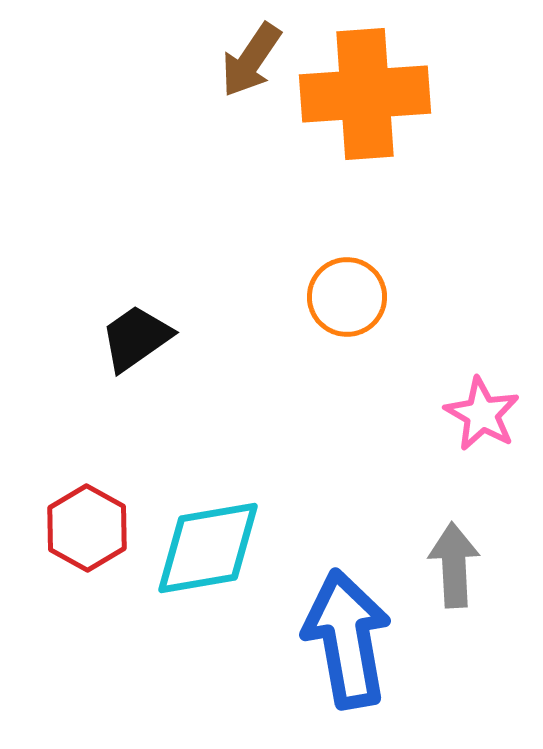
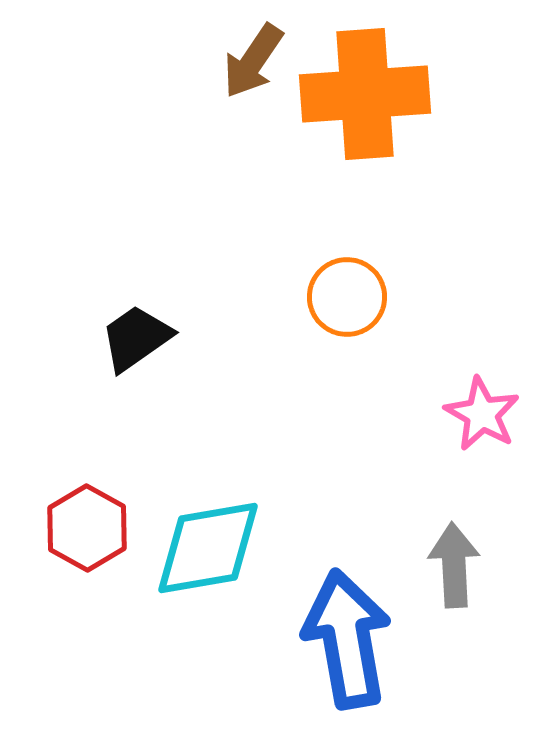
brown arrow: moved 2 px right, 1 px down
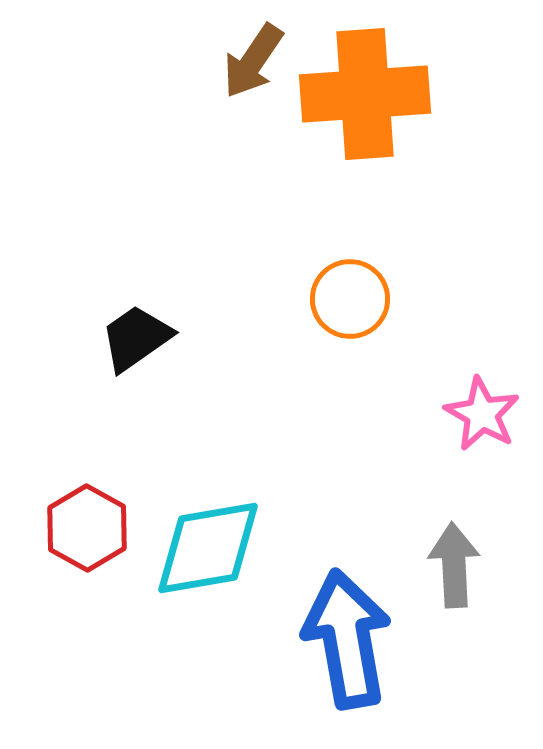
orange circle: moved 3 px right, 2 px down
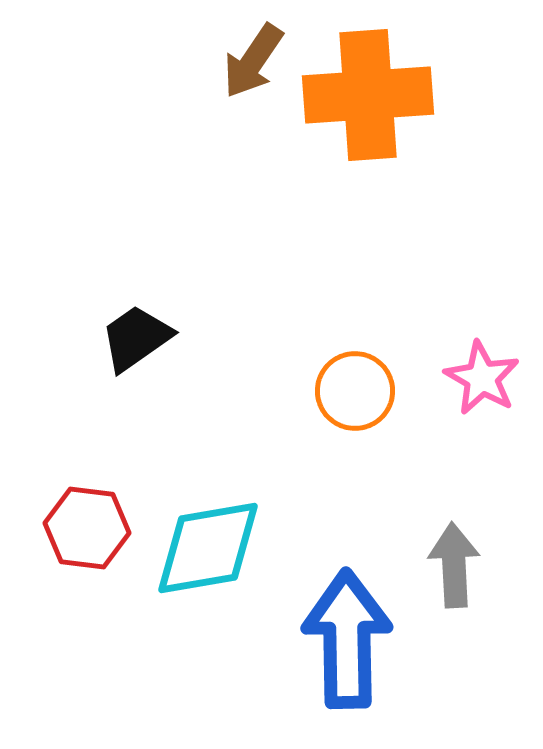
orange cross: moved 3 px right, 1 px down
orange circle: moved 5 px right, 92 px down
pink star: moved 36 px up
red hexagon: rotated 22 degrees counterclockwise
blue arrow: rotated 9 degrees clockwise
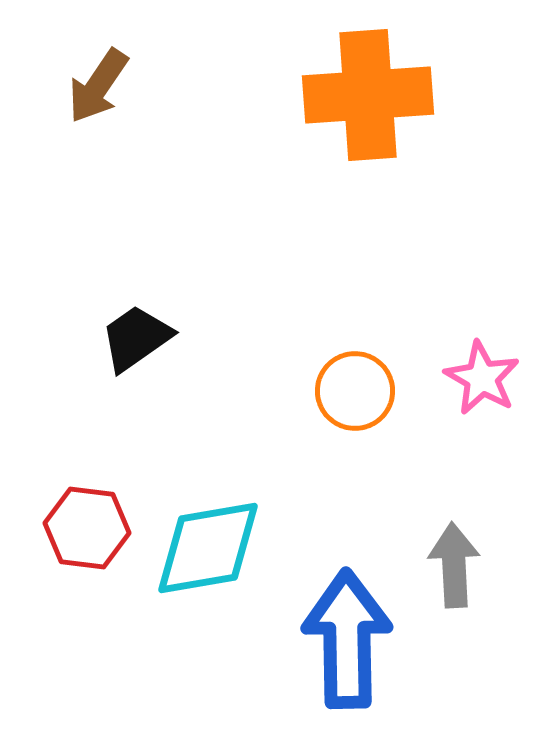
brown arrow: moved 155 px left, 25 px down
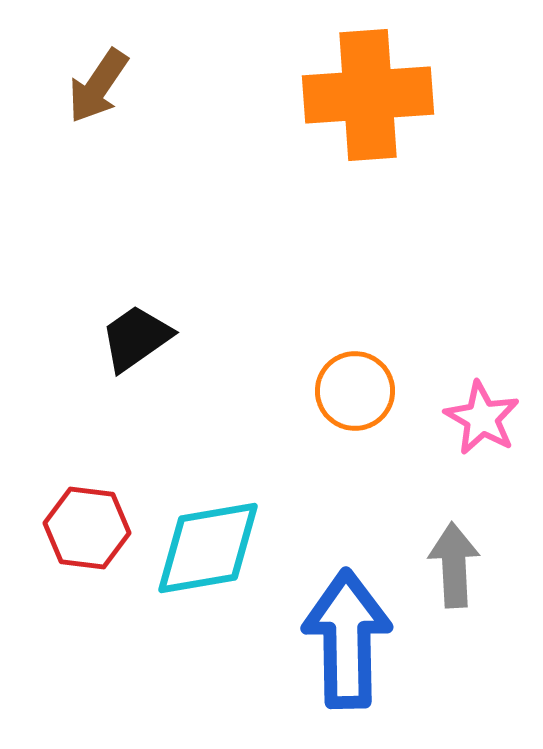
pink star: moved 40 px down
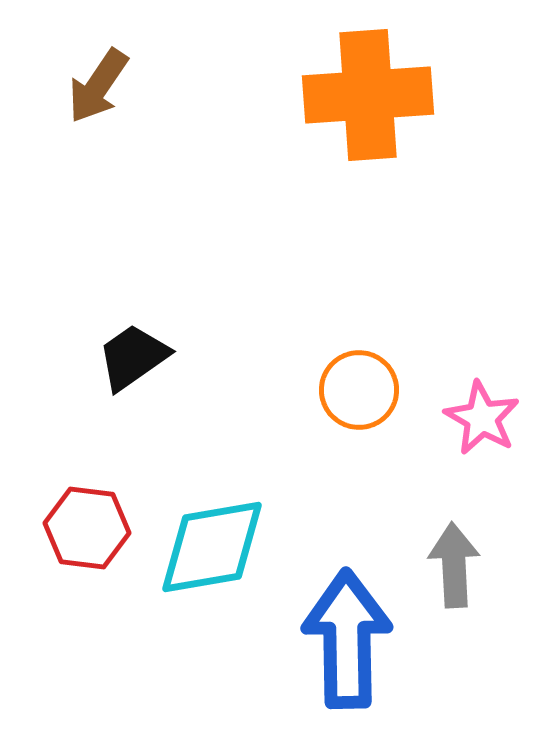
black trapezoid: moved 3 px left, 19 px down
orange circle: moved 4 px right, 1 px up
cyan diamond: moved 4 px right, 1 px up
